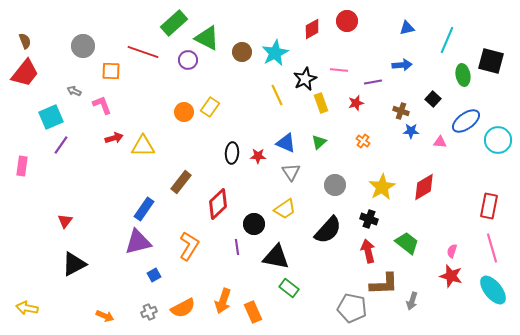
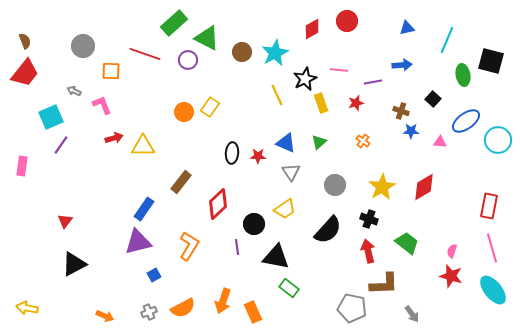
red line at (143, 52): moved 2 px right, 2 px down
gray arrow at (412, 301): moved 13 px down; rotated 54 degrees counterclockwise
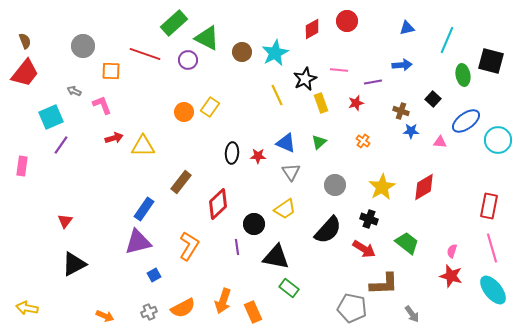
red arrow at (368, 251): moved 4 px left, 2 px up; rotated 135 degrees clockwise
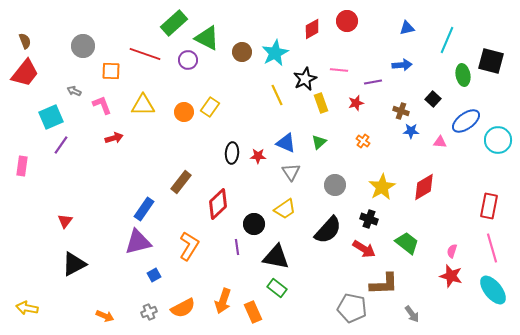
yellow triangle at (143, 146): moved 41 px up
green rectangle at (289, 288): moved 12 px left
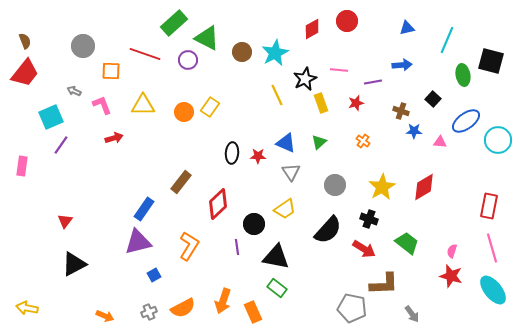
blue star at (411, 131): moved 3 px right
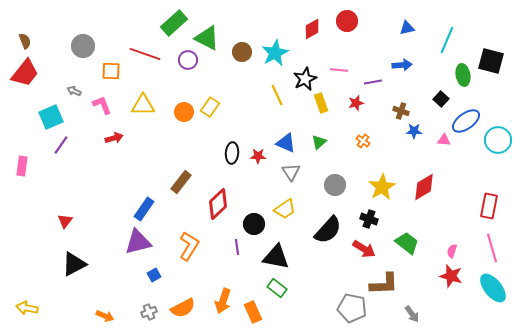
black square at (433, 99): moved 8 px right
pink triangle at (440, 142): moved 4 px right, 2 px up
cyan ellipse at (493, 290): moved 2 px up
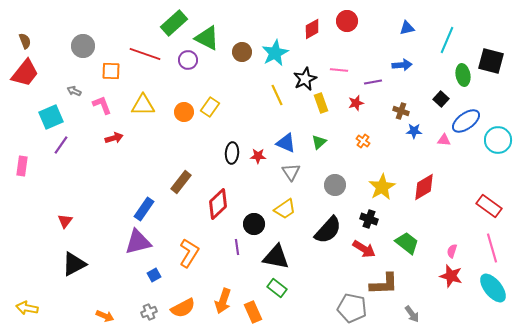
red rectangle at (489, 206): rotated 65 degrees counterclockwise
orange L-shape at (189, 246): moved 7 px down
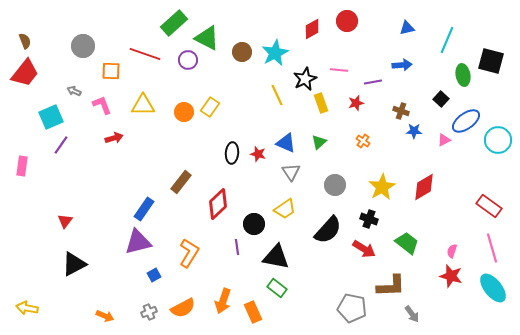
pink triangle at (444, 140): rotated 32 degrees counterclockwise
red star at (258, 156): moved 2 px up; rotated 14 degrees clockwise
brown L-shape at (384, 284): moved 7 px right, 2 px down
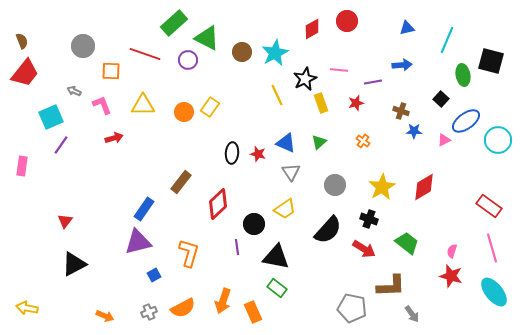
brown semicircle at (25, 41): moved 3 px left
orange L-shape at (189, 253): rotated 16 degrees counterclockwise
cyan ellipse at (493, 288): moved 1 px right, 4 px down
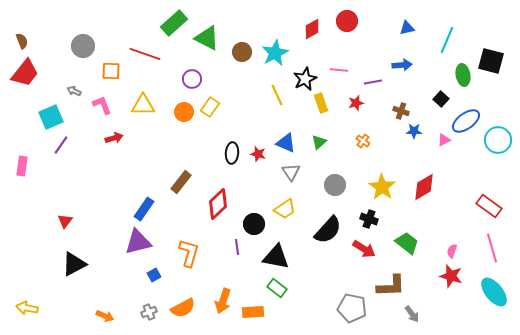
purple circle at (188, 60): moved 4 px right, 19 px down
yellow star at (382, 187): rotated 8 degrees counterclockwise
orange rectangle at (253, 312): rotated 70 degrees counterclockwise
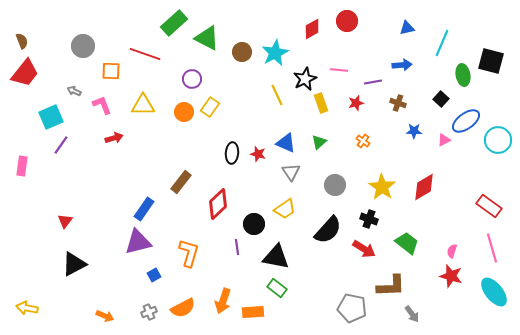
cyan line at (447, 40): moved 5 px left, 3 px down
brown cross at (401, 111): moved 3 px left, 8 px up
